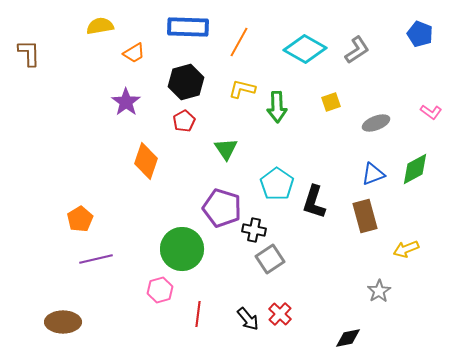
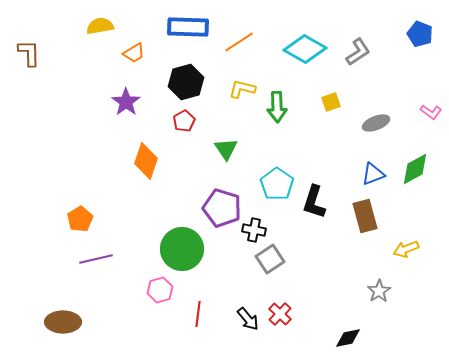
orange line: rotated 28 degrees clockwise
gray L-shape: moved 1 px right, 2 px down
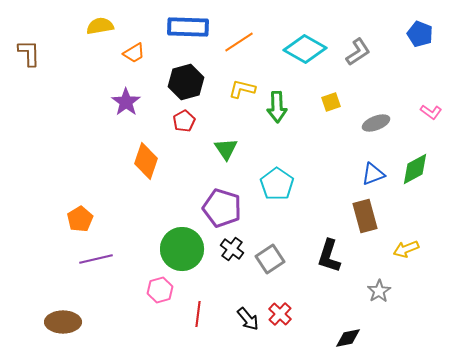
black L-shape: moved 15 px right, 54 px down
black cross: moved 22 px left, 19 px down; rotated 25 degrees clockwise
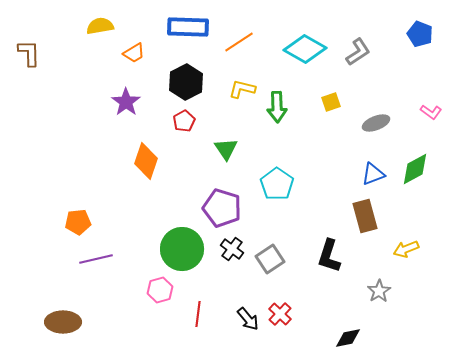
black hexagon: rotated 12 degrees counterclockwise
orange pentagon: moved 2 px left, 3 px down; rotated 25 degrees clockwise
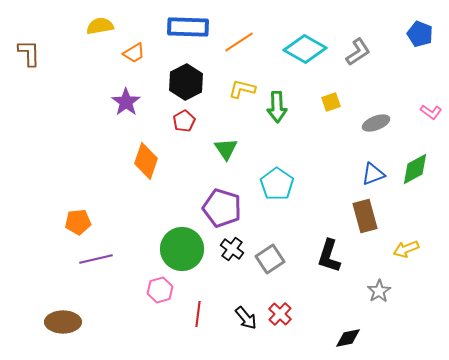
black arrow: moved 2 px left, 1 px up
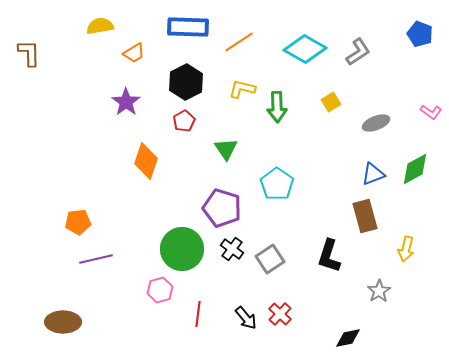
yellow square: rotated 12 degrees counterclockwise
yellow arrow: rotated 55 degrees counterclockwise
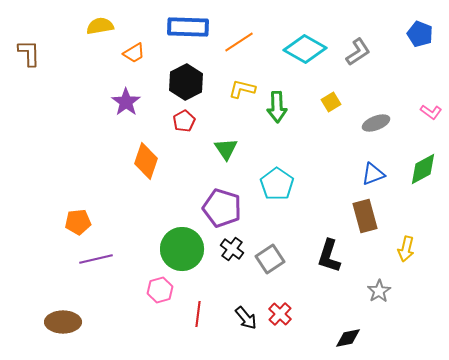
green diamond: moved 8 px right
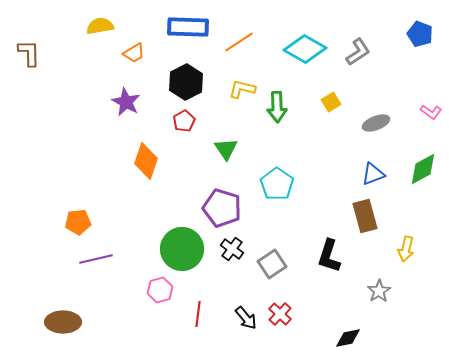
purple star: rotated 8 degrees counterclockwise
gray square: moved 2 px right, 5 px down
